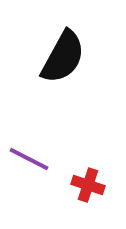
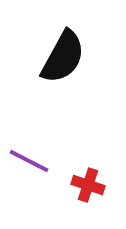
purple line: moved 2 px down
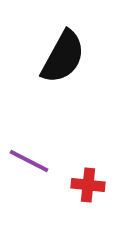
red cross: rotated 12 degrees counterclockwise
